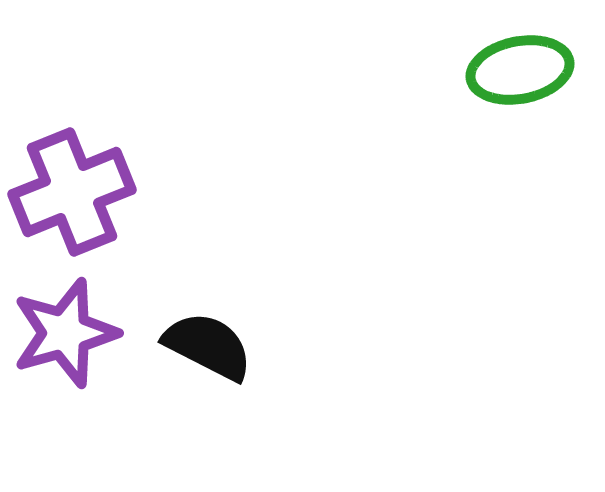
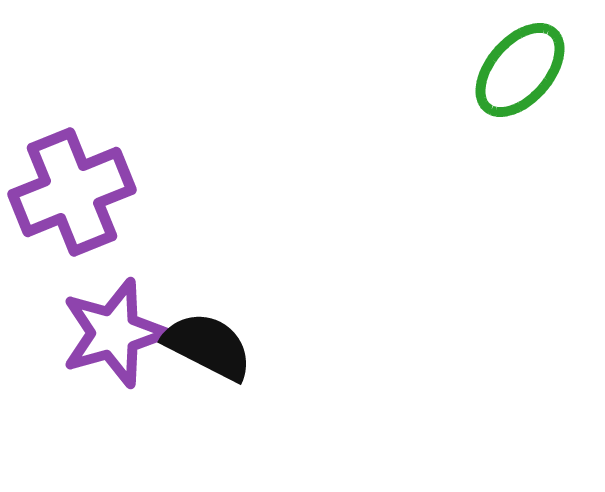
green ellipse: rotated 38 degrees counterclockwise
purple star: moved 49 px right
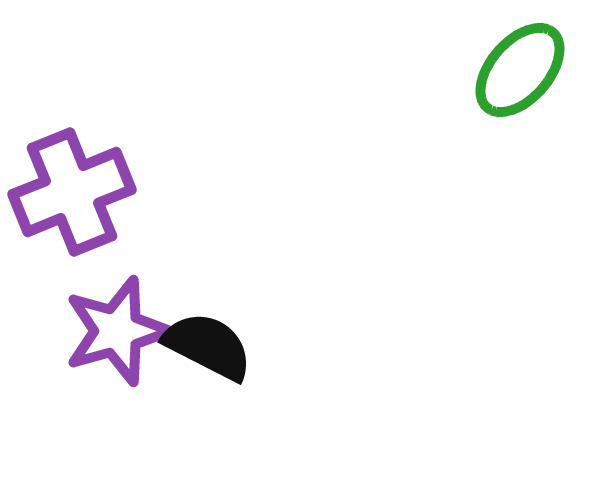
purple star: moved 3 px right, 2 px up
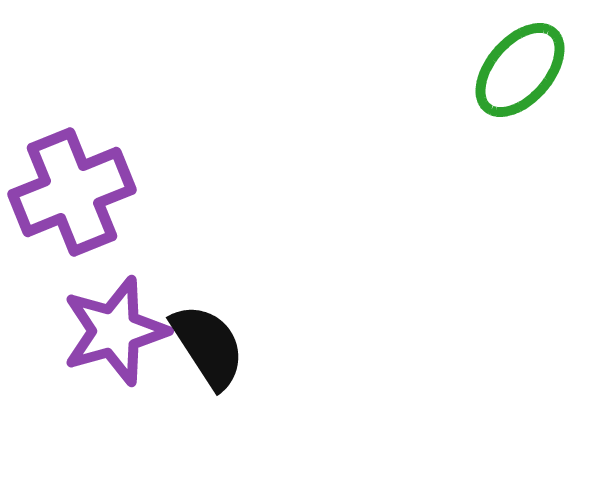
purple star: moved 2 px left
black semicircle: rotated 30 degrees clockwise
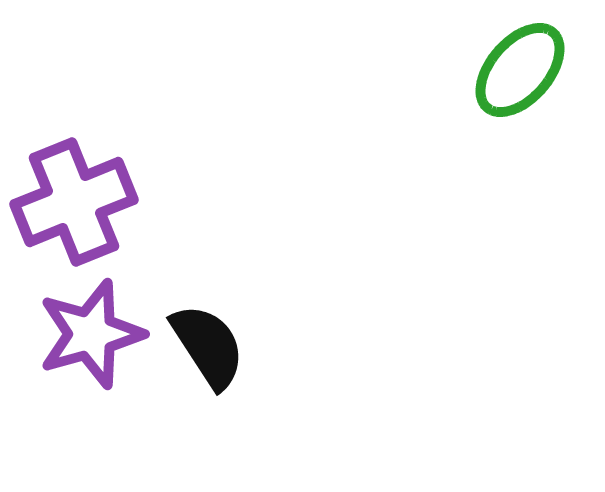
purple cross: moved 2 px right, 10 px down
purple star: moved 24 px left, 3 px down
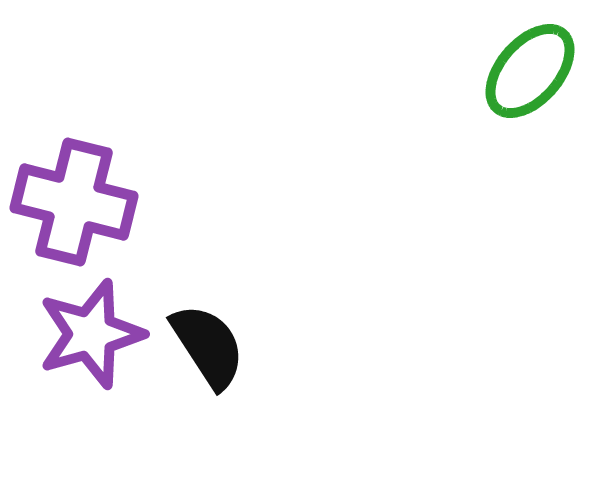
green ellipse: moved 10 px right, 1 px down
purple cross: rotated 36 degrees clockwise
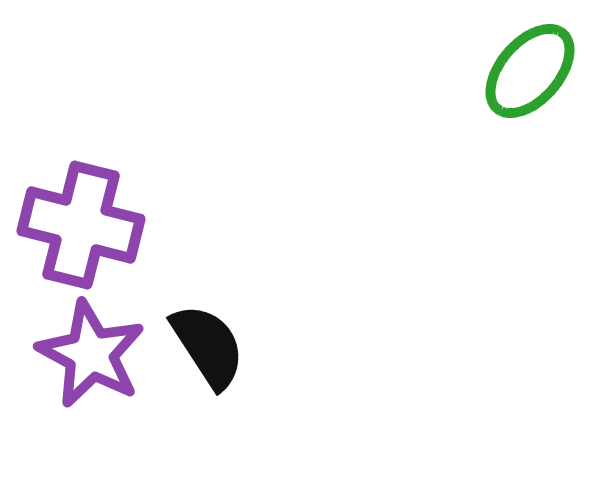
purple cross: moved 7 px right, 23 px down
purple star: moved 20 px down; rotated 28 degrees counterclockwise
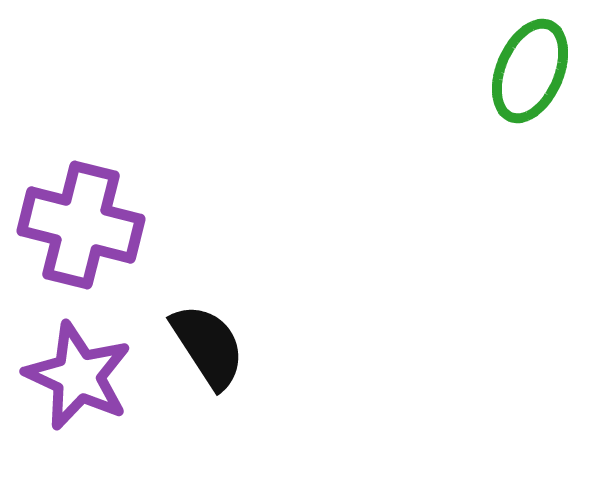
green ellipse: rotated 18 degrees counterclockwise
purple star: moved 13 px left, 22 px down; rotated 3 degrees counterclockwise
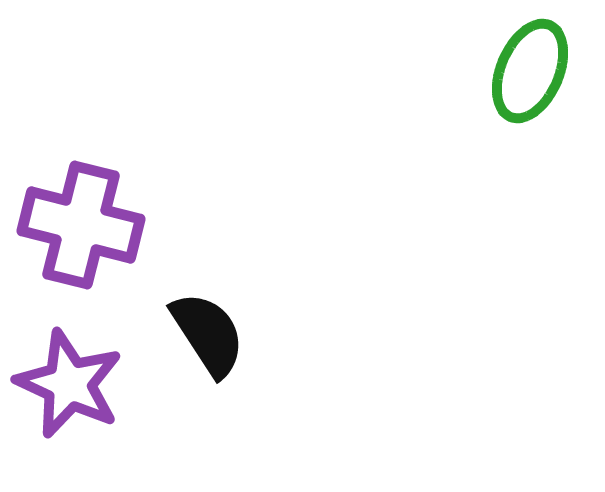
black semicircle: moved 12 px up
purple star: moved 9 px left, 8 px down
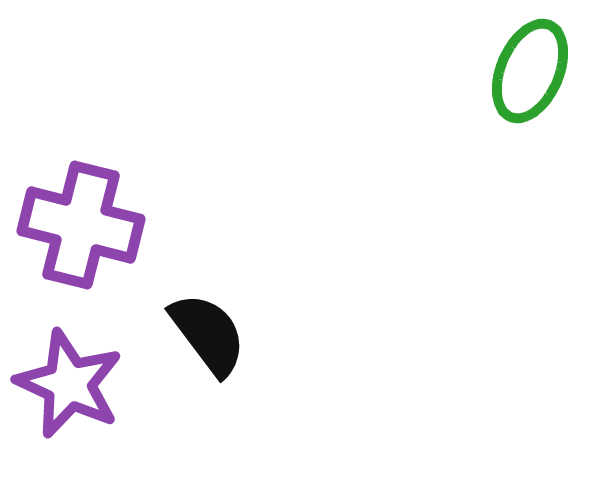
black semicircle: rotated 4 degrees counterclockwise
